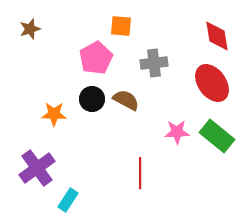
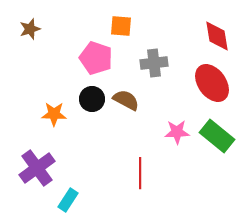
pink pentagon: rotated 24 degrees counterclockwise
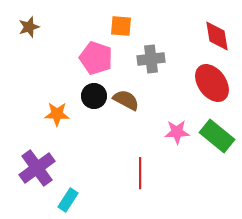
brown star: moved 1 px left, 2 px up
gray cross: moved 3 px left, 4 px up
black circle: moved 2 px right, 3 px up
orange star: moved 3 px right
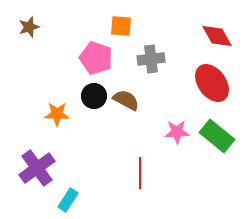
red diamond: rotated 20 degrees counterclockwise
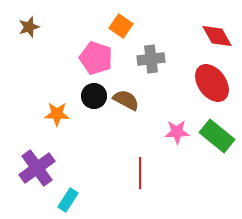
orange square: rotated 30 degrees clockwise
